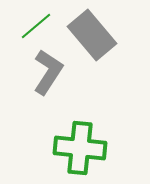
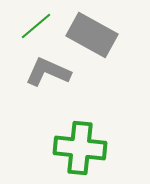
gray rectangle: rotated 21 degrees counterclockwise
gray L-shape: rotated 99 degrees counterclockwise
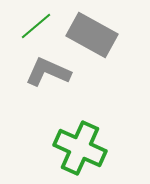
green cross: rotated 18 degrees clockwise
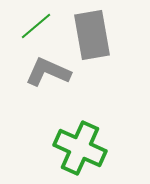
gray rectangle: rotated 51 degrees clockwise
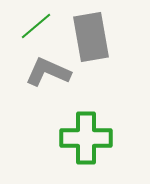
gray rectangle: moved 1 px left, 2 px down
green cross: moved 6 px right, 10 px up; rotated 24 degrees counterclockwise
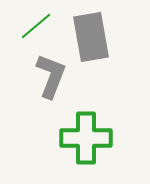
gray L-shape: moved 3 px right, 4 px down; rotated 87 degrees clockwise
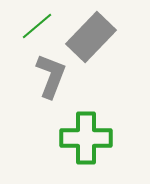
green line: moved 1 px right
gray rectangle: rotated 54 degrees clockwise
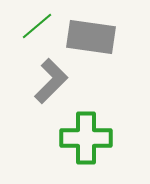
gray rectangle: rotated 54 degrees clockwise
gray L-shape: moved 5 px down; rotated 24 degrees clockwise
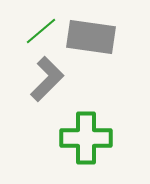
green line: moved 4 px right, 5 px down
gray L-shape: moved 4 px left, 2 px up
